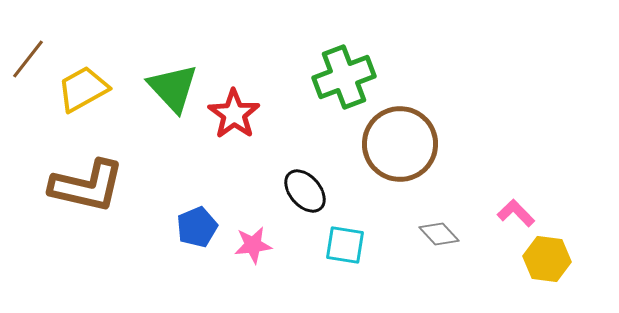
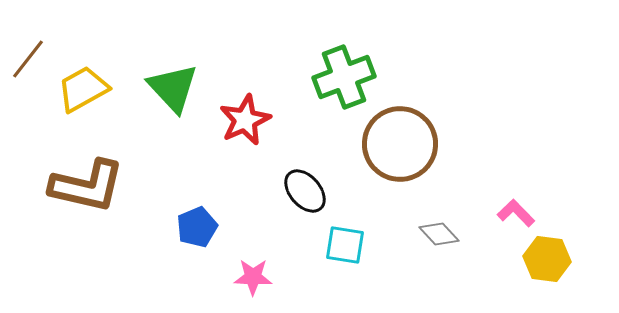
red star: moved 11 px right, 6 px down; rotated 12 degrees clockwise
pink star: moved 32 px down; rotated 9 degrees clockwise
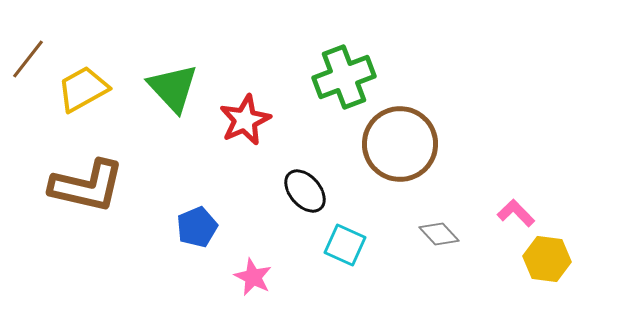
cyan square: rotated 15 degrees clockwise
pink star: rotated 24 degrees clockwise
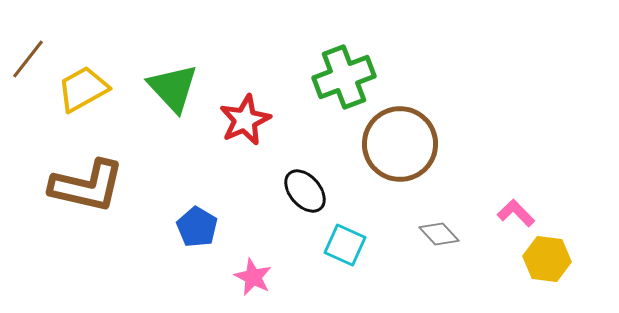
blue pentagon: rotated 18 degrees counterclockwise
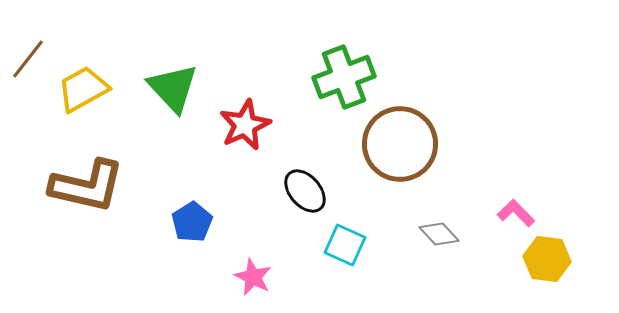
red star: moved 5 px down
blue pentagon: moved 5 px left, 5 px up; rotated 9 degrees clockwise
